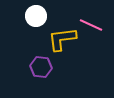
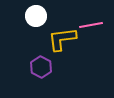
pink line: rotated 35 degrees counterclockwise
purple hexagon: rotated 20 degrees clockwise
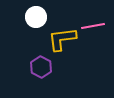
white circle: moved 1 px down
pink line: moved 2 px right, 1 px down
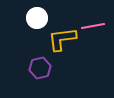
white circle: moved 1 px right, 1 px down
purple hexagon: moved 1 px left, 1 px down; rotated 20 degrees clockwise
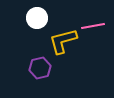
yellow L-shape: moved 1 px right, 2 px down; rotated 8 degrees counterclockwise
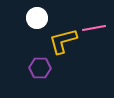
pink line: moved 1 px right, 2 px down
purple hexagon: rotated 15 degrees clockwise
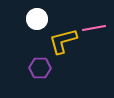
white circle: moved 1 px down
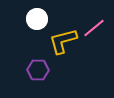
pink line: rotated 30 degrees counterclockwise
purple hexagon: moved 2 px left, 2 px down
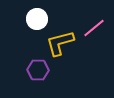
yellow L-shape: moved 3 px left, 2 px down
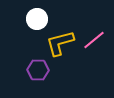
pink line: moved 12 px down
